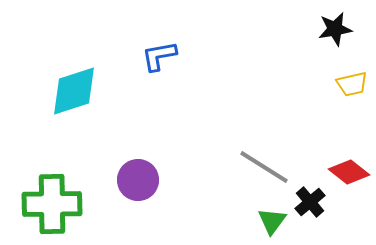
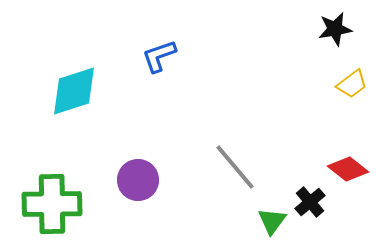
blue L-shape: rotated 9 degrees counterclockwise
yellow trapezoid: rotated 24 degrees counterclockwise
gray line: moved 29 px left; rotated 18 degrees clockwise
red diamond: moved 1 px left, 3 px up
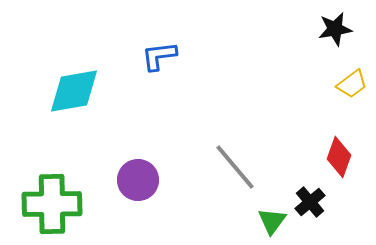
blue L-shape: rotated 12 degrees clockwise
cyan diamond: rotated 8 degrees clockwise
red diamond: moved 9 px left, 12 px up; rotated 72 degrees clockwise
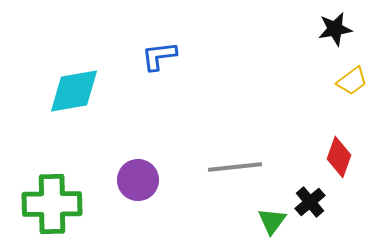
yellow trapezoid: moved 3 px up
gray line: rotated 56 degrees counterclockwise
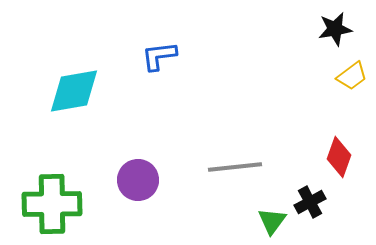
yellow trapezoid: moved 5 px up
black cross: rotated 12 degrees clockwise
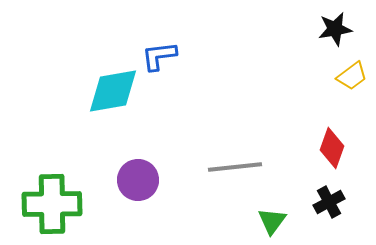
cyan diamond: moved 39 px right
red diamond: moved 7 px left, 9 px up
black cross: moved 19 px right
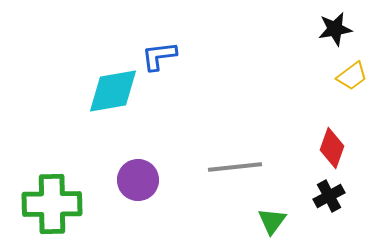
black cross: moved 6 px up
